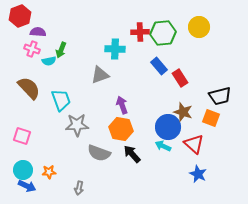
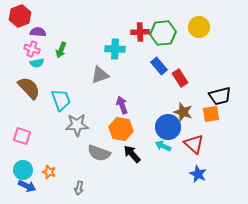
cyan semicircle: moved 12 px left, 2 px down
orange square: moved 4 px up; rotated 30 degrees counterclockwise
orange star: rotated 24 degrees clockwise
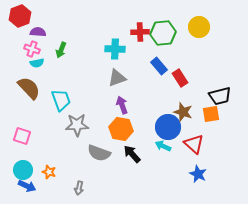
gray triangle: moved 17 px right, 3 px down
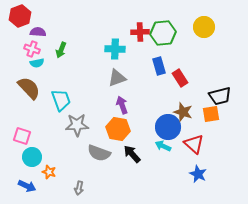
yellow circle: moved 5 px right
blue rectangle: rotated 24 degrees clockwise
orange hexagon: moved 3 px left
cyan circle: moved 9 px right, 13 px up
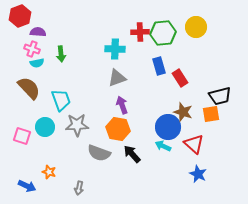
yellow circle: moved 8 px left
green arrow: moved 4 px down; rotated 28 degrees counterclockwise
cyan circle: moved 13 px right, 30 px up
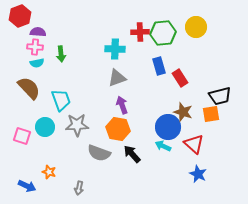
pink cross: moved 3 px right, 2 px up; rotated 14 degrees counterclockwise
